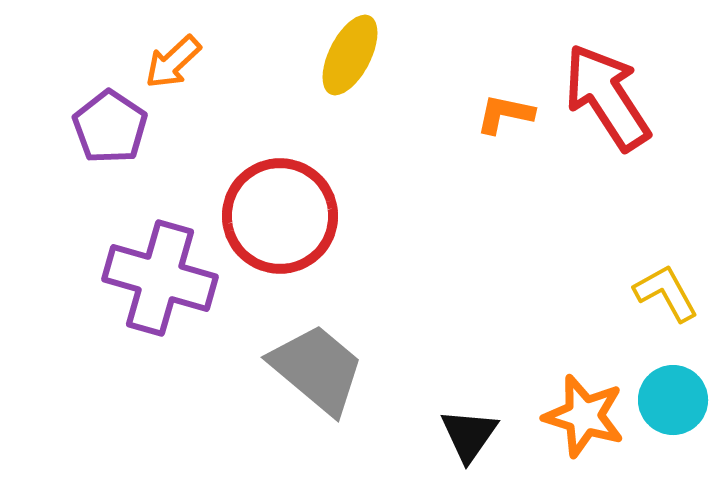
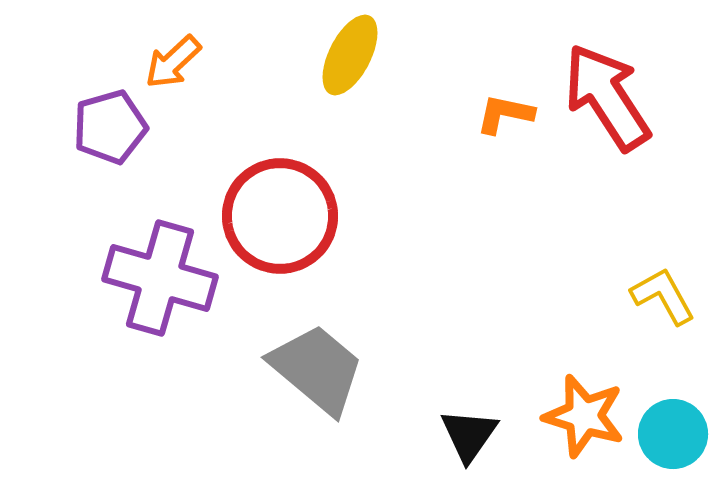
purple pentagon: rotated 22 degrees clockwise
yellow L-shape: moved 3 px left, 3 px down
cyan circle: moved 34 px down
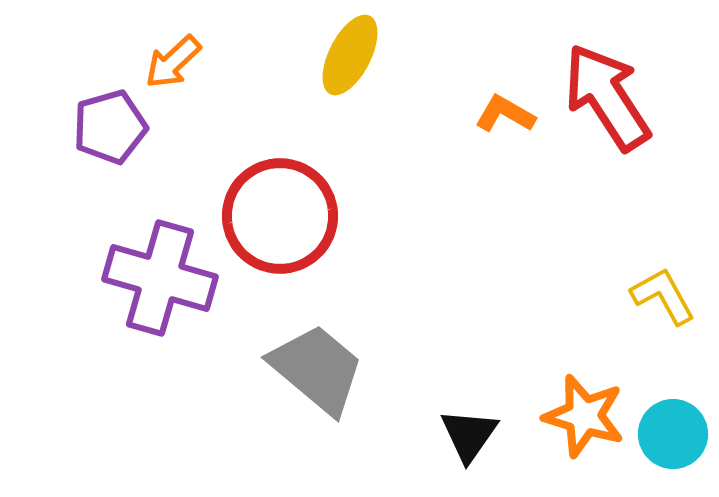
orange L-shape: rotated 18 degrees clockwise
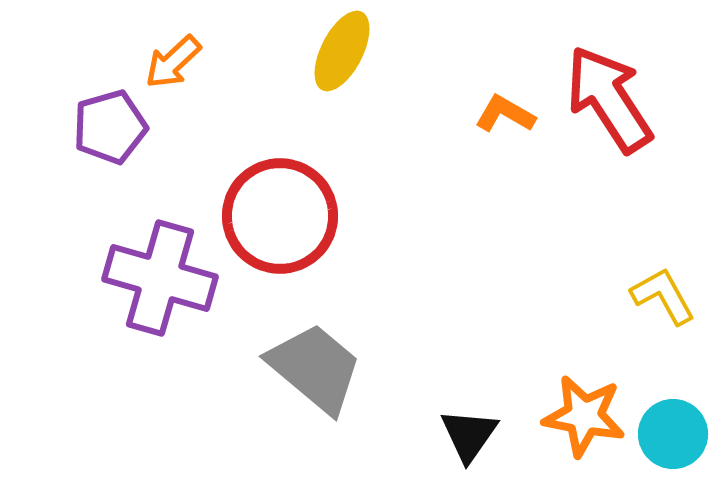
yellow ellipse: moved 8 px left, 4 px up
red arrow: moved 2 px right, 2 px down
gray trapezoid: moved 2 px left, 1 px up
orange star: rotated 6 degrees counterclockwise
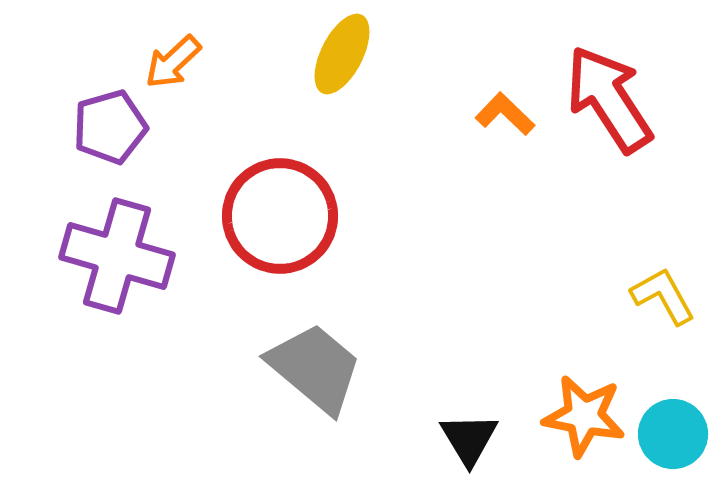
yellow ellipse: moved 3 px down
orange L-shape: rotated 14 degrees clockwise
purple cross: moved 43 px left, 22 px up
black triangle: moved 4 px down; rotated 6 degrees counterclockwise
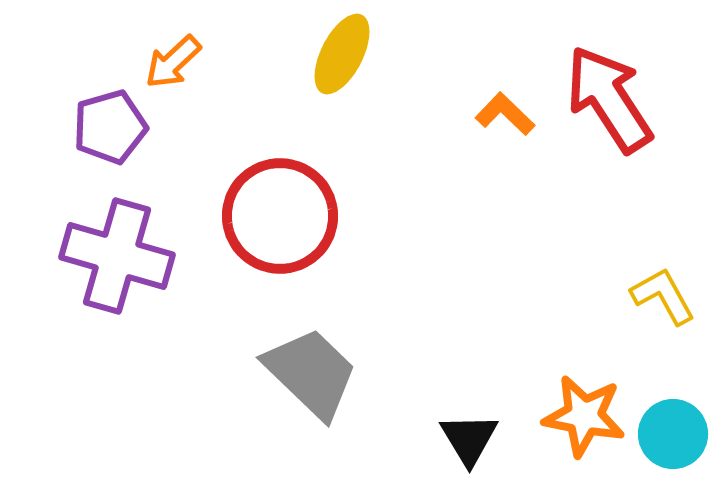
gray trapezoid: moved 4 px left, 5 px down; rotated 4 degrees clockwise
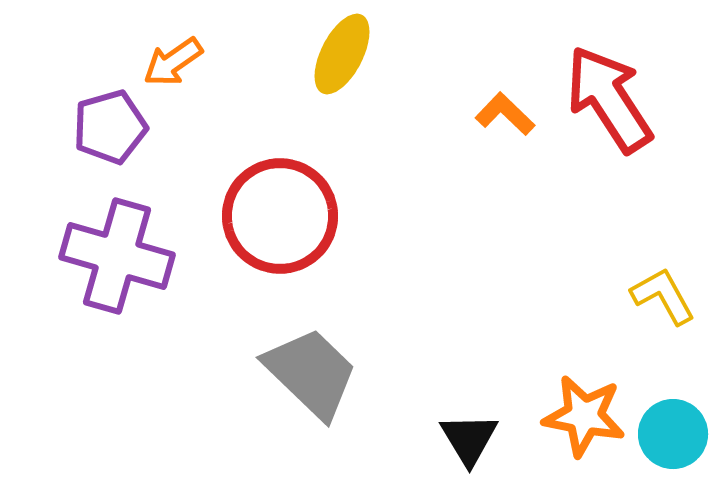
orange arrow: rotated 8 degrees clockwise
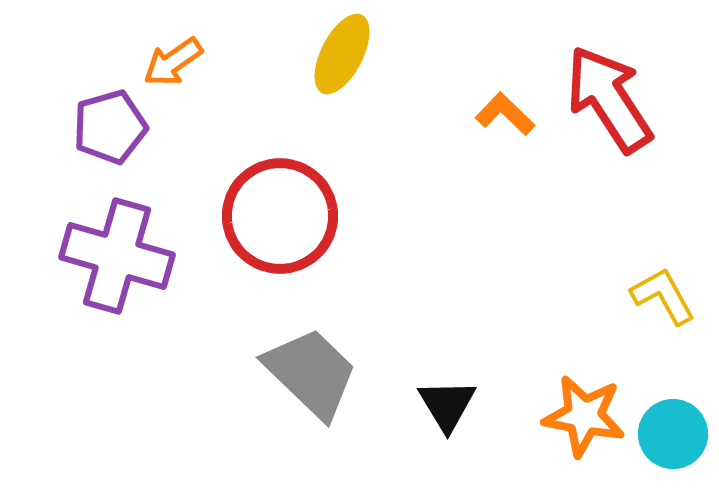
black triangle: moved 22 px left, 34 px up
